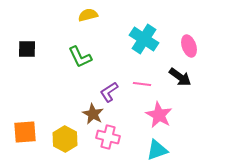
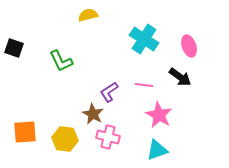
black square: moved 13 px left, 1 px up; rotated 18 degrees clockwise
green L-shape: moved 19 px left, 4 px down
pink line: moved 2 px right, 1 px down
yellow hexagon: rotated 20 degrees counterclockwise
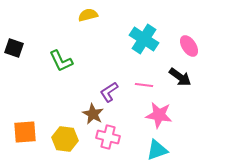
pink ellipse: rotated 15 degrees counterclockwise
pink star: rotated 20 degrees counterclockwise
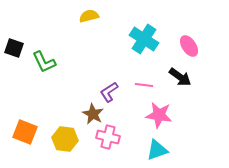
yellow semicircle: moved 1 px right, 1 px down
green L-shape: moved 17 px left, 1 px down
orange square: rotated 25 degrees clockwise
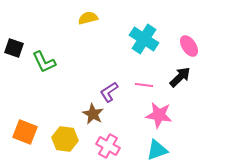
yellow semicircle: moved 1 px left, 2 px down
black arrow: rotated 80 degrees counterclockwise
pink cross: moved 9 px down; rotated 15 degrees clockwise
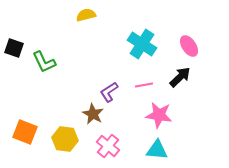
yellow semicircle: moved 2 px left, 3 px up
cyan cross: moved 2 px left, 5 px down
pink line: rotated 18 degrees counterclockwise
pink cross: rotated 10 degrees clockwise
cyan triangle: rotated 25 degrees clockwise
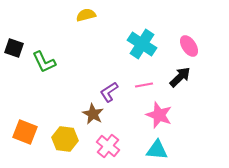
pink star: rotated 12 degrees clockwise
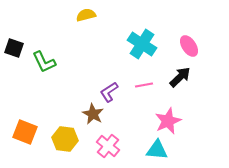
pink star: moved 9 px right, 6 px down; rotated 28 degrees clockwise
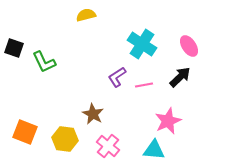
purple L-shape: moved 8 px right, 15 px up
cyan triangle: moved 3 px left
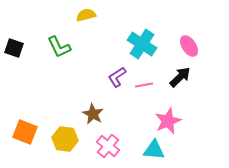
green L-shape: moved 15 px right, 15 px up
